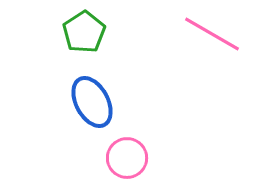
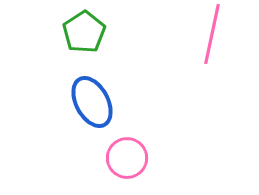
pink line: rotated 72 degrees clockwise
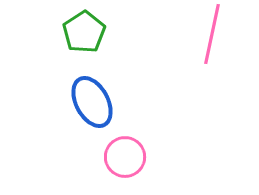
pink circle: moved 2 px left, 1 px up
